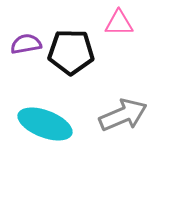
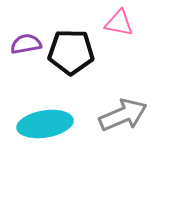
pink triangle: rotated 12 degrees clockwise
cyan ellipse: rotated 30 degrees counterclockwise
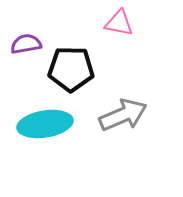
black pentagon: moved 17 px down
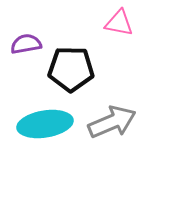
gray arrow: moved 11 px left, 7 px down
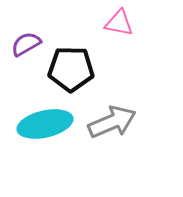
purple semicircle: rotated 20 degrees counterclockwise
cyan ellipse: rotated 4 degrees counterclockwise
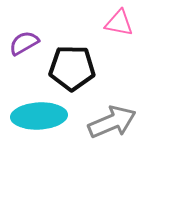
purple semicircle: moved 2 px left, 1 px up
black pentagon: moved 1 px right, 1 px up
cyan ellipse: moved 6 px left, 8 px up; rotated 10 degrees clockwise
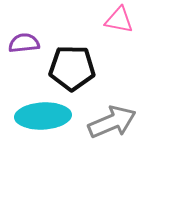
pink triangle: moved 3 px up
purple semicircle: rotated 24 degrees clockwise
cyan ellipse: moved 4 px right
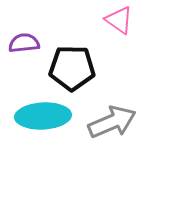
pink triangle: rotated 24 degrees clockwise
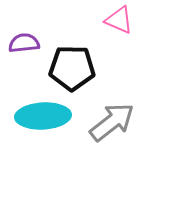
pink triangle: rotated 12 degrees counterclockwise
gray arrow: rotated 15 degrees counterclockwise
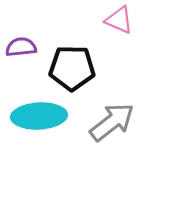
purple semicircle: moved 3 px left, 4 px down
cyan ellipse: moved 4 px left
